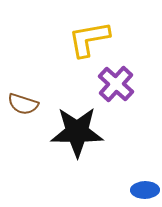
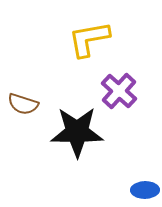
purple cross: moved 3 px right, 7 px down
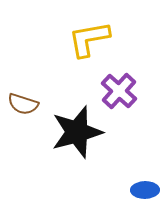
black star: rotated 16 degrees counterclockwise
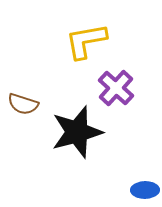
yellow L-shape: moved 3 px left, 2 px down
purple cross: moved 3 px left, 3 px up
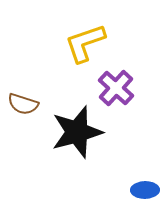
yellow L-shape: moved 1 px left, 2 px down; rotated 9 degrees counterclockwise
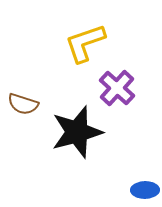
purple cross: moved 1 px right
